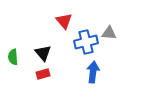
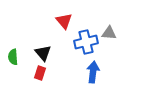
red rectangle: moved 3 px left, 1 px up; rotated 56 degrees counterclockwise
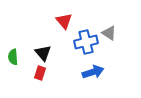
gray triangle: rotated 28 degrees clockwise
blue arrow: rotated 65 degrees clockwise
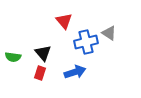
green semicircle: rotated 77 degrees counterclockwise
blue arrow: moved 18 px left
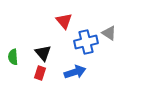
green semicircle: rotated 77 degrees clockwise
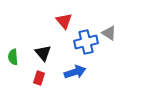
red rectangle: moved 1 px left, 5 px down
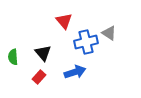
red rectangle: moved 1 px up; rotated 24 degrees clockwise
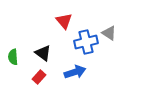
black triangle: rotated 12 degrees counterclockwise
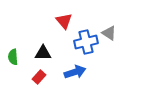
black triangle: rotated 36 degrees counterclockwise
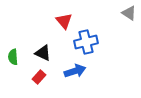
gray triangle: moved 20 px right, 20 px up
black triangle: rotated 24 degrees clockwise
blue arrow: moved 1 px up
